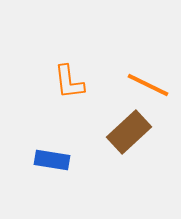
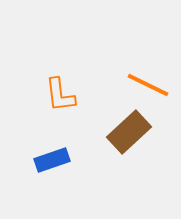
orange L-shape: moved 9 px left, 13 px down
blue rectangle: rotated 28 degrees counterclockwise
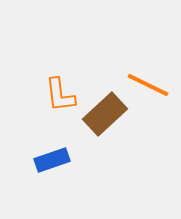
brown rectangle: moved 24 px left, 18 px up
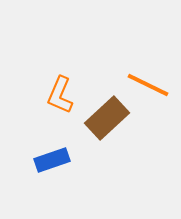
orange L-shape: rotated 30 degrees clockwise
brown rectangle: moved 2 px right, 4 px down
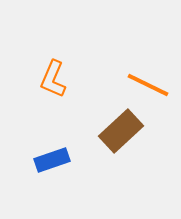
orange L-shape: moved 7 px left, 16 px up
brown rectangle: moved 14 px right, 13 px down
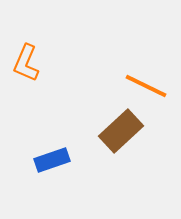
orange L-shape: moved 27 px left, 16 px up
orange line: moved 2 px left, 1 px down
